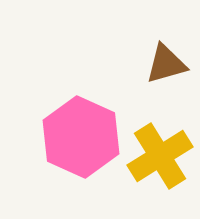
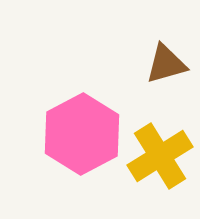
pink hexagon: moved 1 px right, 3 px up; rotated 8 degrees clockwise
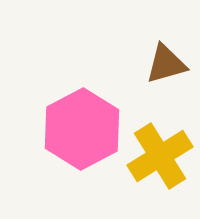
pink hexagon: moved 5 px up
